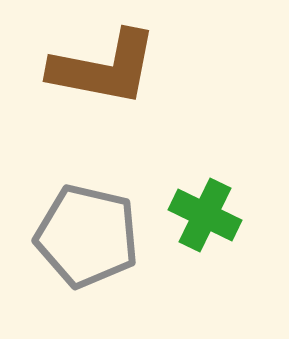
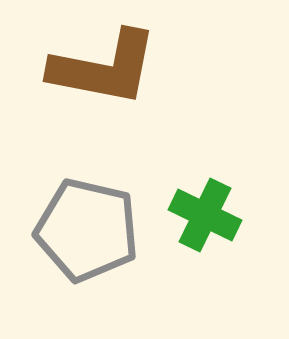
gray pentagon: moved 6 px up
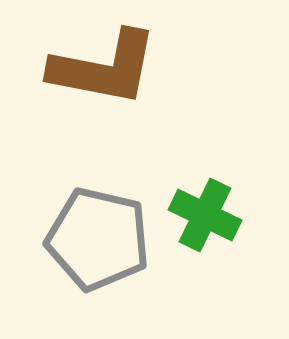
gray pentagon: moved 11 px right, 9 px down
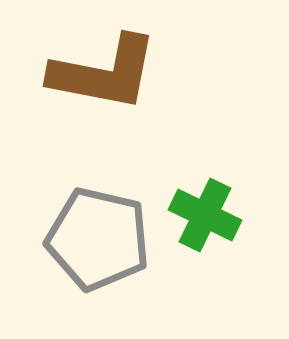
brown L-shape: moved 5 px down
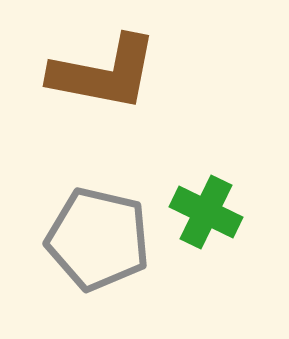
green cross: moved 1 px right, 3 px up
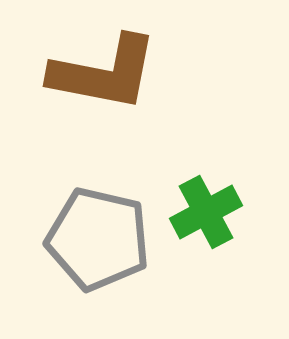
green cross: rotated 36 degrees clockwise
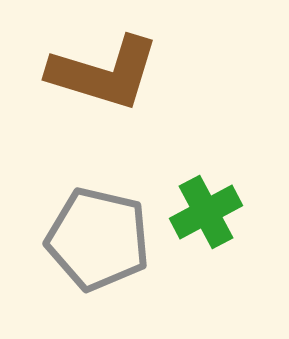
brown L-shape: rotated 6 degrees clockwise
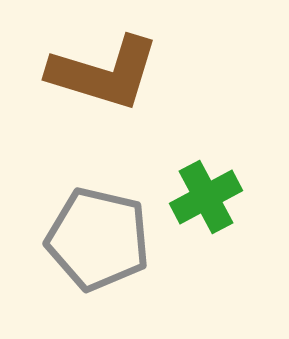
green cross: moved 15 px up
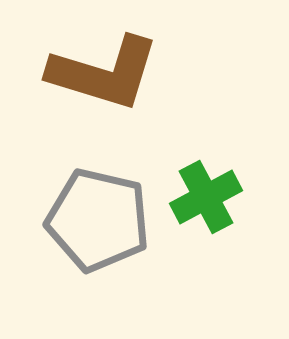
gray pentagon: moved 19 px up
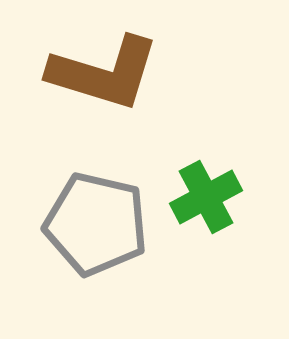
gray pentagon: moved 2 px left, 4 px down
